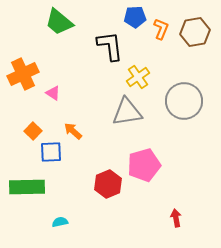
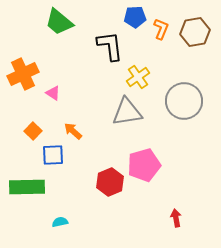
blue square: moved 2 px right, 3 px down
red hexagon: moved 2 px right, 2 px up
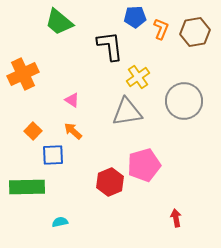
pink triangle: moved 19 px right, 7 px down
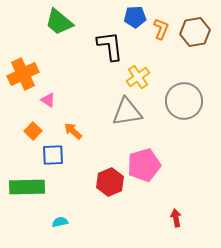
pink triangle: moved 24 px left
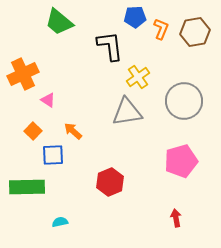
pink pentagon: moved 37 px right, 4 px up
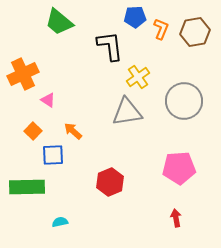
pink pentagon: moved 2 px left, 7 px down; rotated 12 degrees clockwise
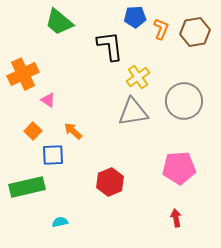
gray triangle: moved 6 px right
green rectangle: rotated 12 degrees counterclockwise
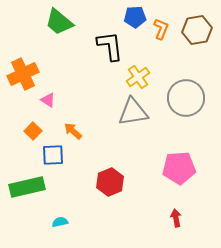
brown hexagon: moved 2 px right, 2 px up
gray circle: moved 2 px right, 3 px up
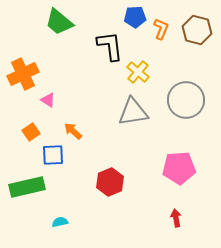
brown hexagon: rotated 24 degrees clockwise
yellow cross: moved 5 px up; rotated 15 degrees counterclockwise
gray circle: moved 2 px down
orange square: moved 2 px left, 1 px down; rotated 12 degrees clockwise
